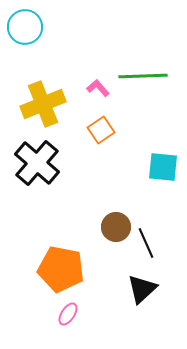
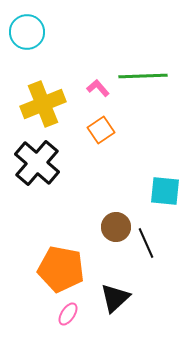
cyan circle: moved 2 px right, 5 px down
cyan square: moved 2 px right, 24 px down
black triangle: moved 27 px left, 9 px down
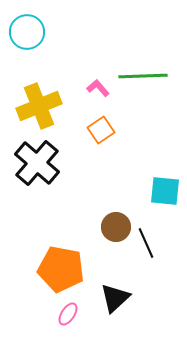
yellow cross: moved 4 px left, 2 px down
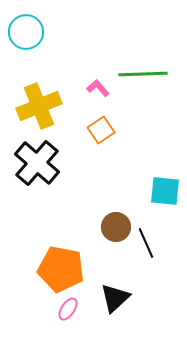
cyan circle: moved 1 px left
green line: moved 2 px up
pink ellipse: moved 5 px up
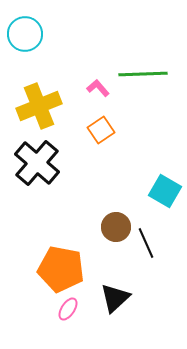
cyan circle: moved 1 px left, 2 px down
cyan square: rotated 24 degrees clockwise
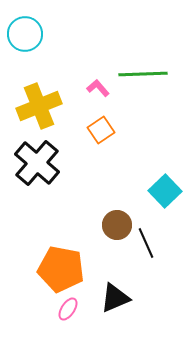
cyan square: rotated 16 degrees clockwise
brown circle: moved 1 px right, 2 px up
black triangle: rotated 20 degrees clockwise
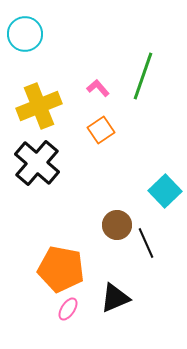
green line: moved 2 px down; rotated 69 degrees counterclockwise
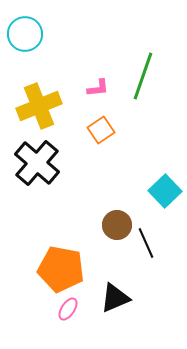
pink L-shape: rotated 125 degrees clockwise
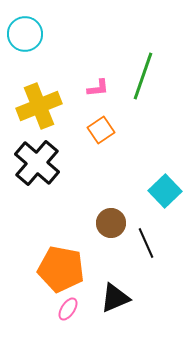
brown circle: moved 6 px left, 2 px up
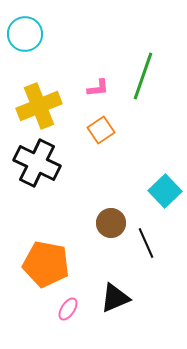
black cross: rotated 15 degrees counterclockwise
orange pentagon: moved 15 px left, 5 px up
